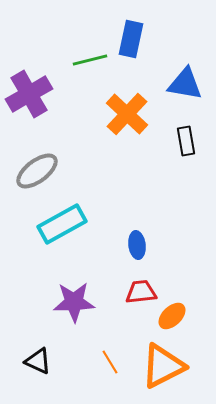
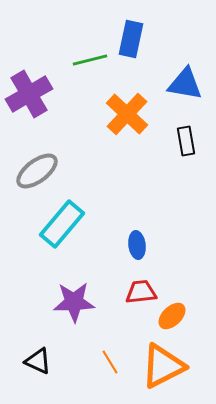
cyan rectangle: rotated 21 degrees counterclockwise
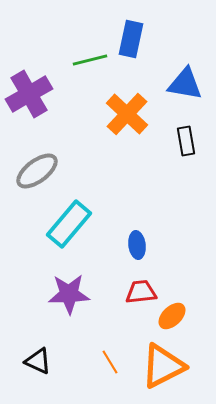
cyan rectangle: moved 7 px right
purple star: moved 5 px left, 8 px up
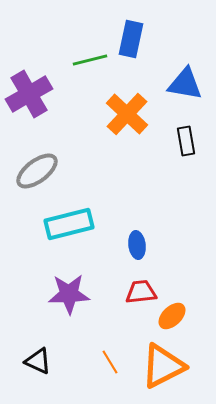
cyan rectangle: rotated 36 degrees clockwise
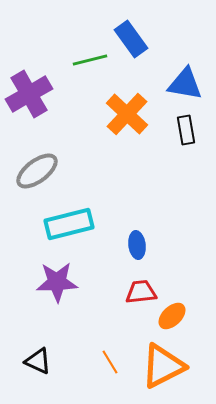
blue rectangle: rotated 48 degrees counterclockwise
black rectangle: moved 11 px up
purple star: moved 12 px left, 12 px up
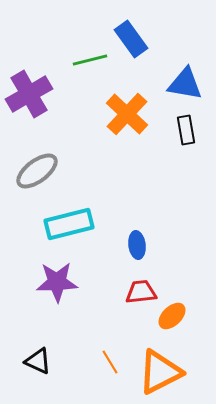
orange triangle: moved 3 px left, 6 px down
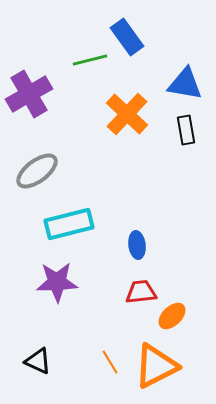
blue rectangle: moved 4 px left, 2 px up
orange triangle: moved 4 px left, 6 px up
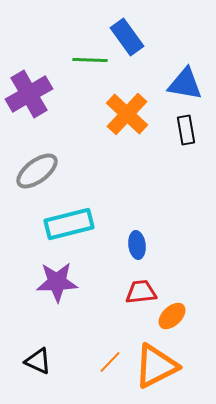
green line: rotated 16 degrees clockwise
orange line: rotated 75 degrees clockwise
